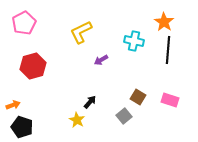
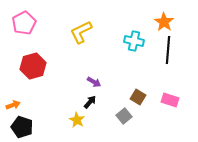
purple arrow: moved 7 px left, 22 px down; rotated 120 degrees counterclockwise
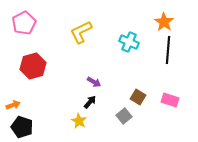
cyan cross: moved 5 px left, 1 px down; rotated 12 degrees clockwise
yellow star: moved 2 px right, 1 px down
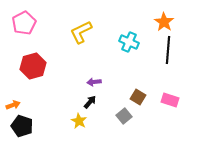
purple arrow: rotated 144 degrees clockwise
black pentagon: moved 1 px up
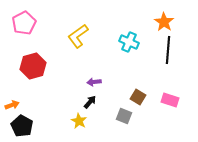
yellow L-shape: moved 3 px left, 4 px down; rotated 10 degrees counterclockwise
orange arrow: moved 1 px left
gray square: rotated 28 degrees counterclockwise
black pentagon: rotated 10 degrees clockwise
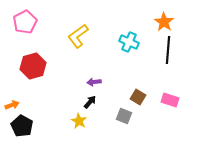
pink pentagon: moved 1 px right, 1 px up
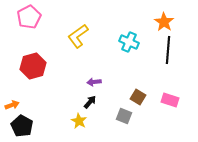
pink pentagon: moved 4 px right, 5 px up
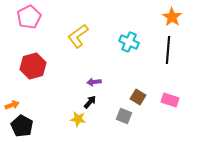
orange star: moved 8 px right, 5 px up
yellow star: moved 1 px left, 2 px up; rotated 21 degrees counterclockwise
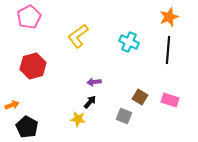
orange star: moved 3 px left; rotated 18 degrees clockwise
brown square: moved 2 px right
black pentagon: moved 5 px right, 1 px down
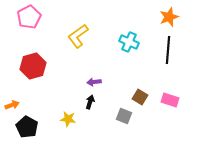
black arrow: rotated 24 degrees counterclockwise
yellow star: moved 10 px left
